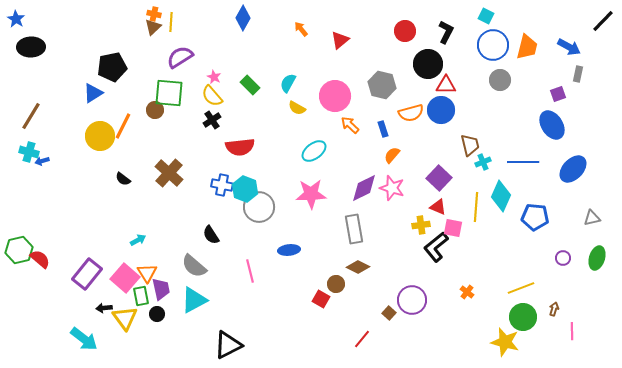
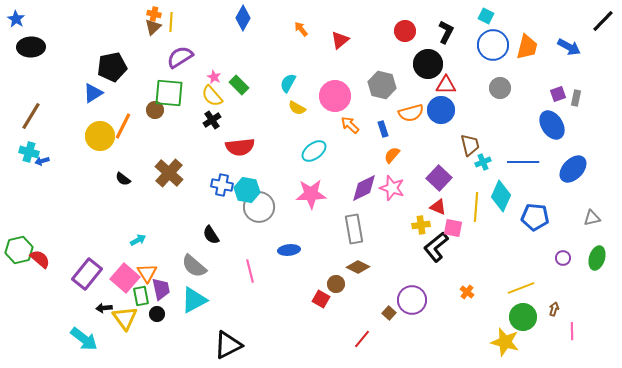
gray rectangle at (578, 74): moved 2 px left, 24 px down
gray circle at (500, 80): moved 8 px down
green rectangle at (250, 85): moved 11 px left
cyan hexagon at (245, 189): moved 2 px right, 1 px down; rotated 10 degrees counterclockwise
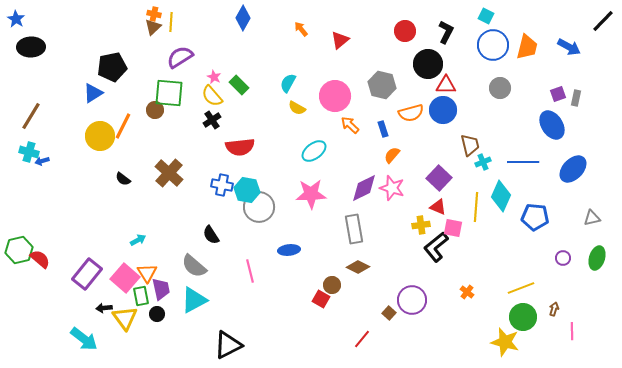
blue circle at (441, 110): moved 2 px right
brown circle at (336, 284): moved 4 px left, 1 px down
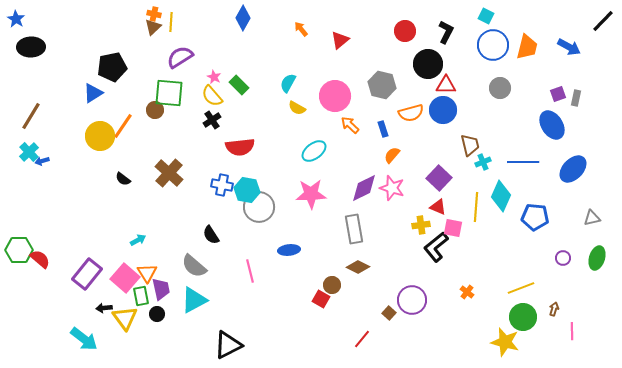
orange line at (123, 126): rotated 8 degrees clockwise
cyan cross at (29, 152): rotated 30 degrees clockwise
green hexagon at (19, 250): rotated 12 degrees clockwise
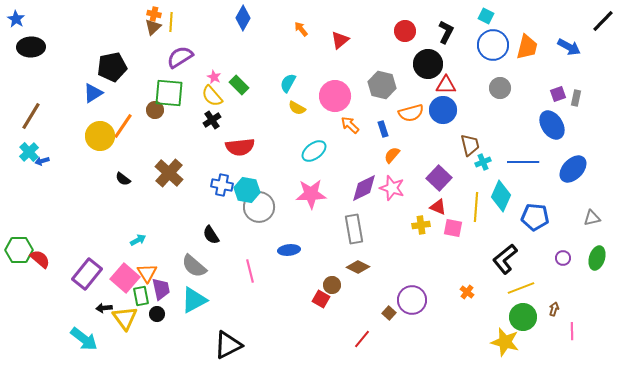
black L-shape at (436, 247): moved 69 px right, 12 px down
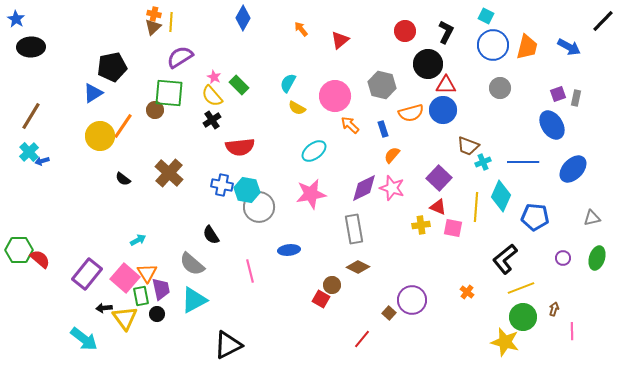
brown trapezoid at (470, 145): moved 2 px left, 1 px down; rotated 125 degrees clockwise
pink star at (311, 194): rotated 8 degrees counterclockwise
gray semicircle at (194, 266): moved 2 px left, 2 px up
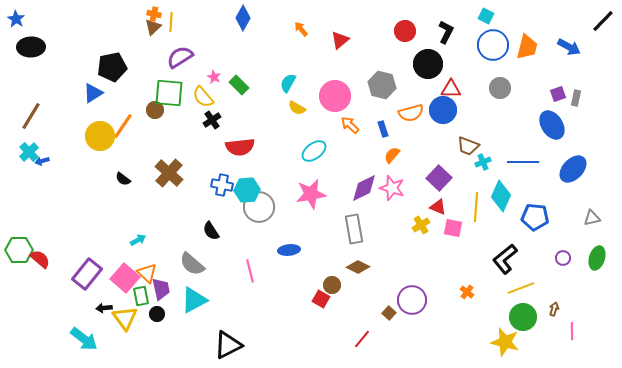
red triangle at (446, 85): moved 5 px right, 4 px down
yellow semicircle at (212, 96): moved 9 px left, 1 px down
cyan hexagon at (247, 190): rotated 15 degrees counterclockwise
yellow cross at (421, 225): rotated 24 degrees counterclockwise
black semicircle at (211, 235): moved 4 px up
orange triangle at (147, 273): rotated 15 degrees counterclockwise
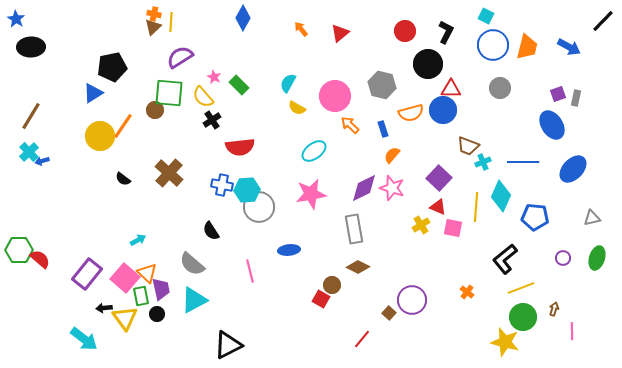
red triangle at (340, 40): moved 7 px up
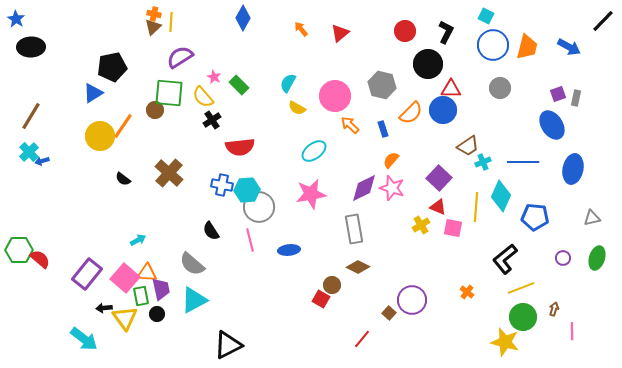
orange semicircle at (411, 113): rotated 30 degrees counterclockwise
brown trapezoid at (468, 146): rotated 55 degrees counterclockwise
orange semicircle at (392, 155): moved 1 px left, 5 px down
blue ellipse at (573, 169): rotated 32 degrees counterclockwise
pink line at (250, 271): moved 31 px up
orange triangle at (147, 273): rotated 40 degrees counterclockwise
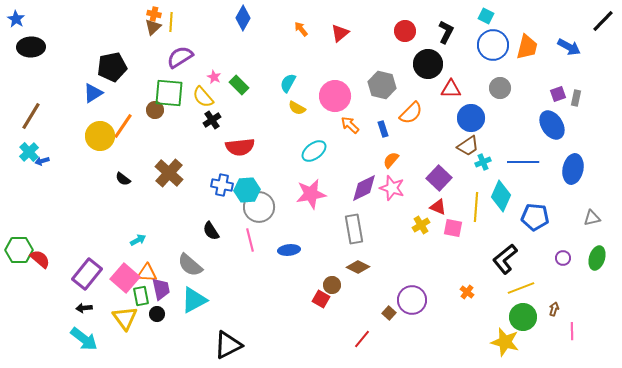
blue circle at (443, 110): moved 28 px right, 8 px down
gray semicircle at (192, 264): moved 2 px left, 1 px down
black arrow at (104, 308): moved 20 px left
